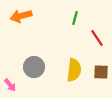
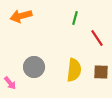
pink arrow: moved 2 px up
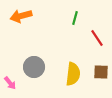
yellow semicircle: moved 1 px left, 4 px down
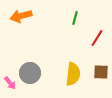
red line: rotated 66 degrees clockwise
gray circle: moved 4 px left, 6 px down
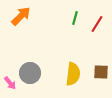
orange arrow: rotated 150 degrees clockwise
red line: moved 14 px up
